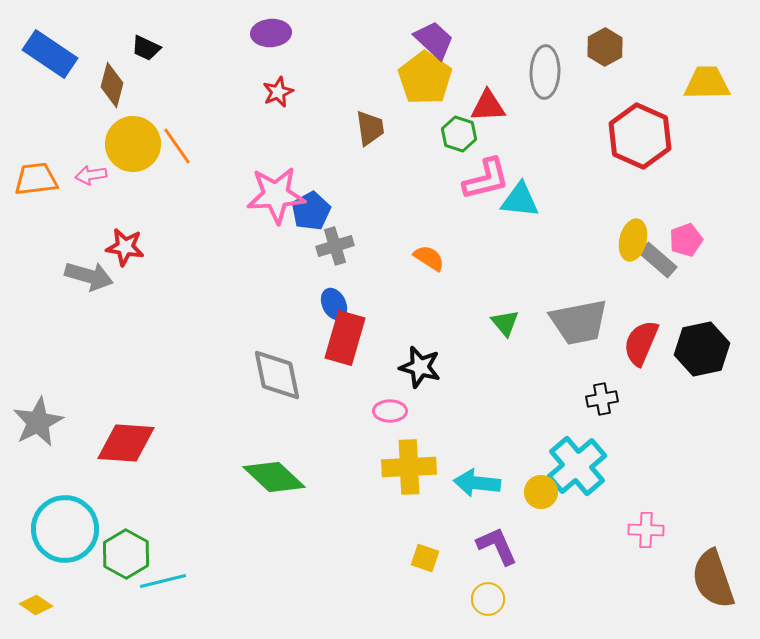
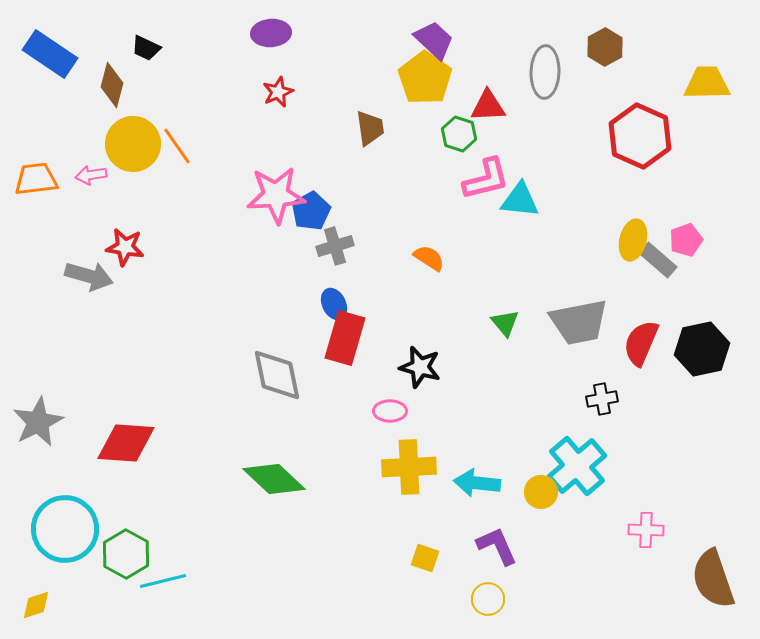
green diamond at (274, 477): moved 2 px down
yellow diamond at (36, 605): rotated 52 degrees counterclockwise
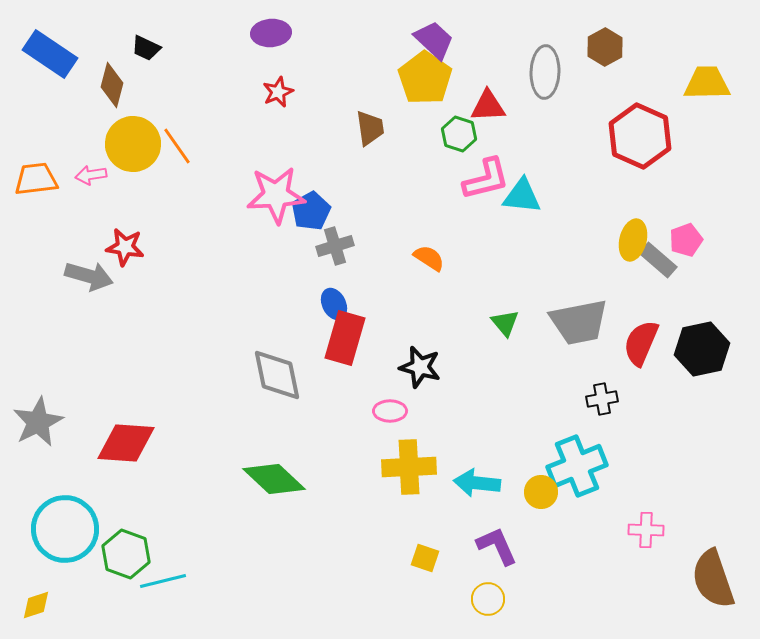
cyan triangle at (520, 200): moved 2 px right, 4 px up
cyan cross at (577, 466): rotated 18 degrees clockwise
green hexagon at (126, 554): rotated 9 degrees counterclockwise
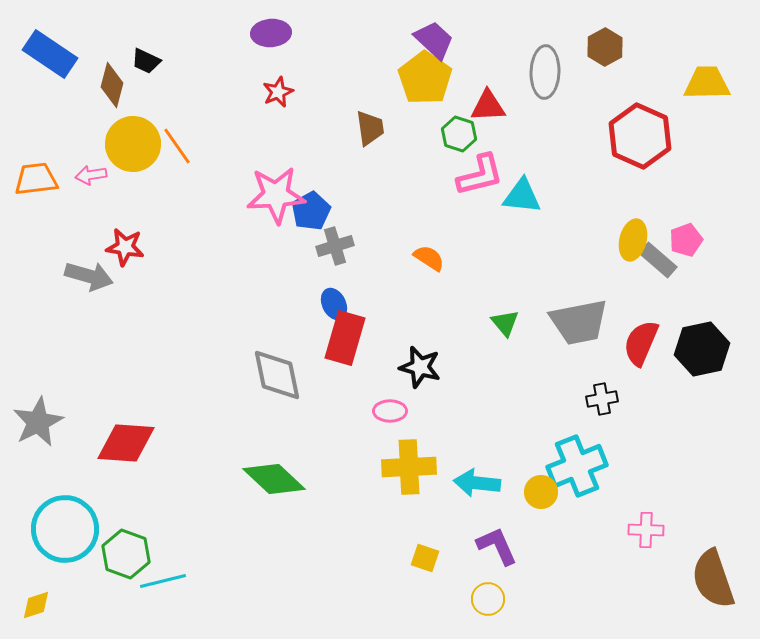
black trapezoid at (146, 48): moved 13 px down
pink L-shape at (486, 179): moved 6 px left, 4 px up
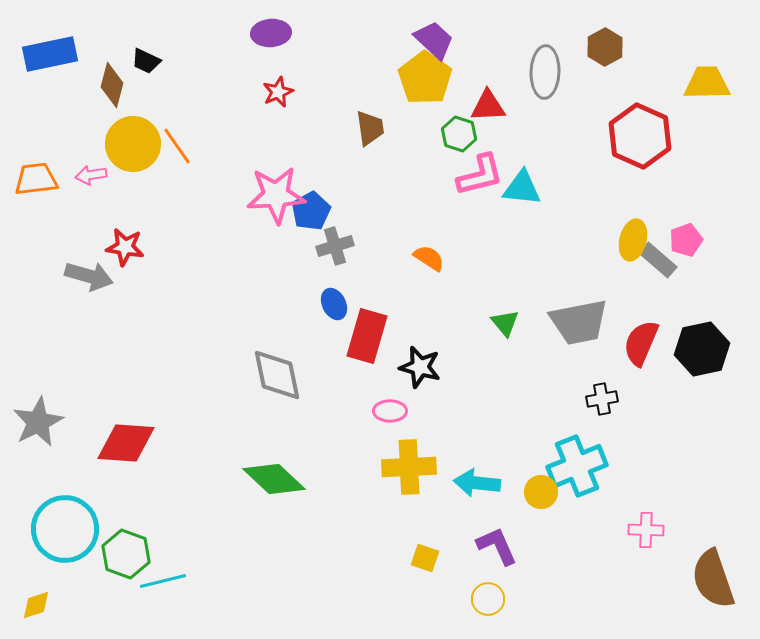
blue rectangle at (50, 54): rotated 46 degrees counterclockwise
cyan triangle at (522, 196): moved 8 px up
red rectangle at (345, 338): moved 22 px right, 2 px up
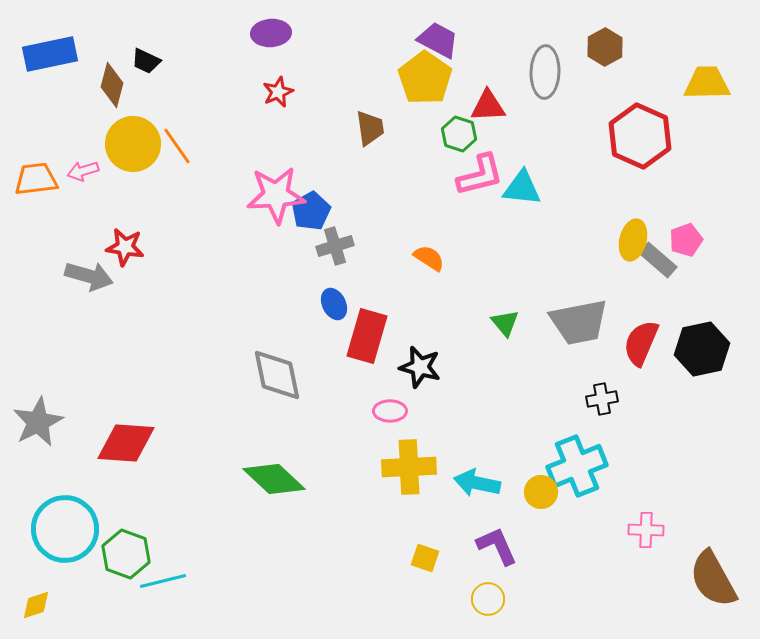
purple trapezoid at (434, 40): moved 4 px right; rotated 15 degrees counterclockwise
pink arrow at (91, 175): moved 8 px left, 4 px up; rotated 8 degrees counterclockwise
cyan arrow at (477, 483): rotated 6 degrees clockwise
brown semicircle at (713, 579): rotated 10 degrees counterclockwise
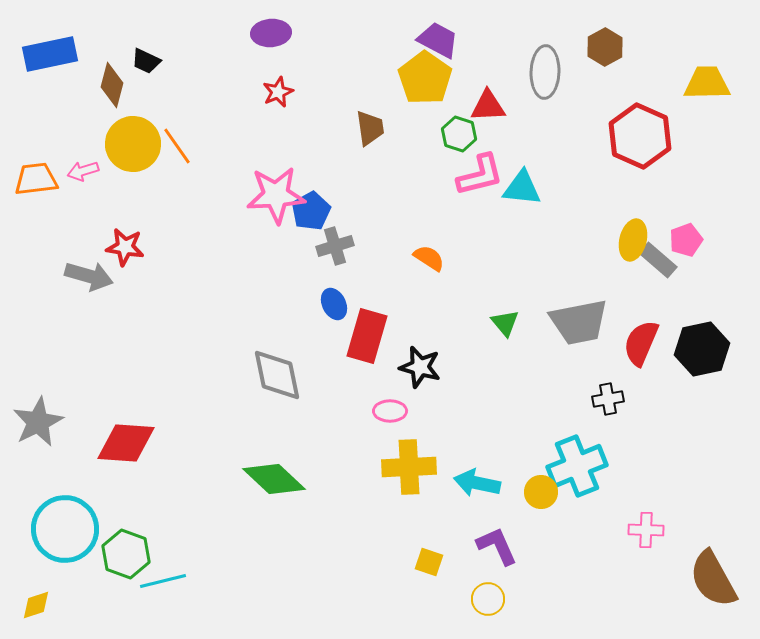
black cross at (602, 399): moved 6 px right
yellow square at (425, 558): moved 4 px right, 4 px down
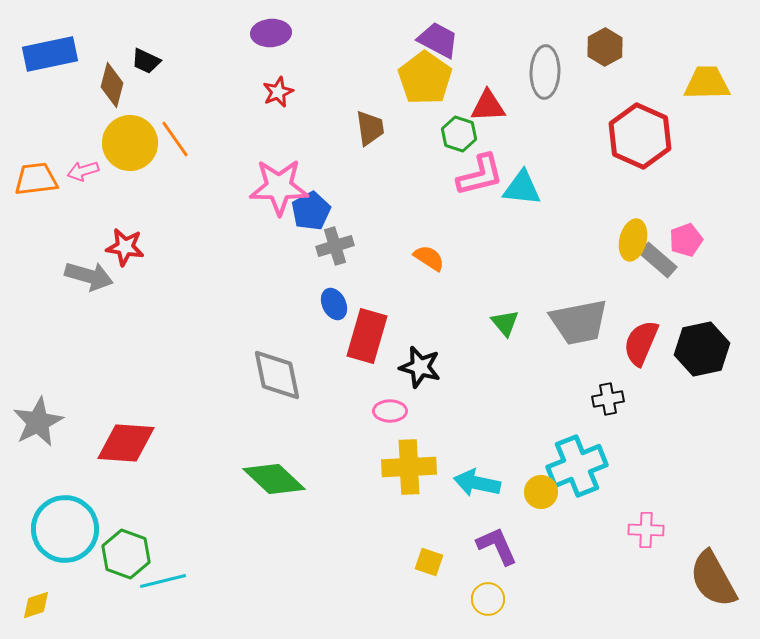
yellow circle at (133, 144): moved 3 px left, 1 px up
orange line at (177, 146): moved 2 px left, 7 px up
pink star at (276, 195): moved 3 px right, 8 px up; rotated 4 degrees clockwise
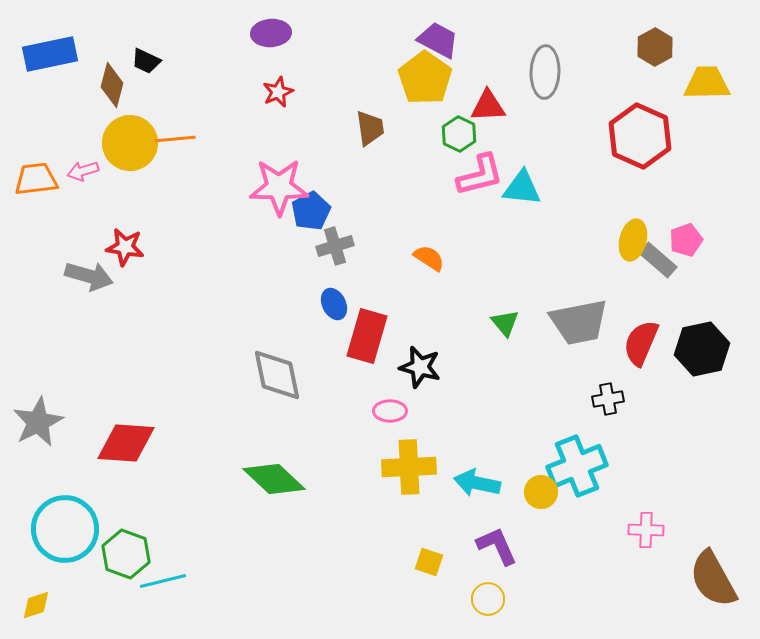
brown hexagon at (605, 47): moved 50 px right
green hexagon at (459, 134): rotated 8 degrees clockwise
orange line at (175, 139): rotated 60 degrees counterclockwise
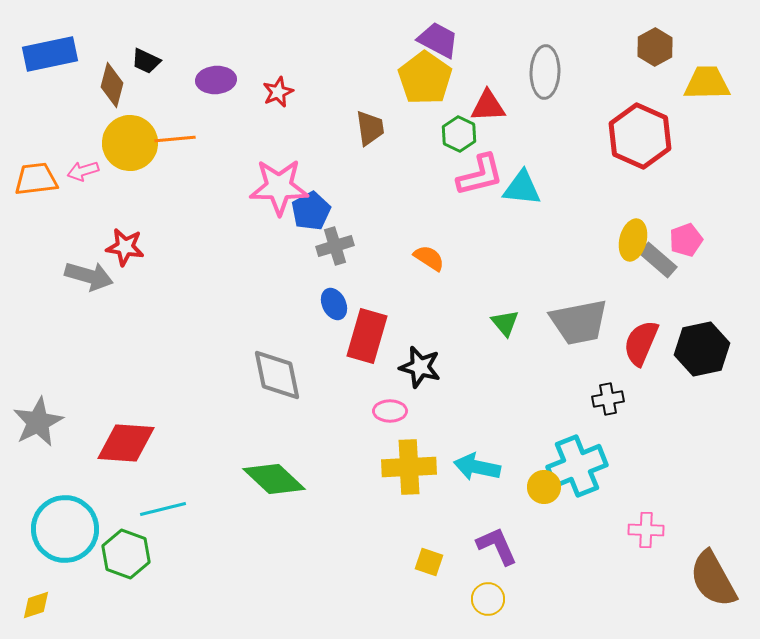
purple ellipse at (271, 33): moved 55 px left, 47 px down
cyan arrow at (477, 483): moved 16 px up
yellow circle at (541, 492): moved 3 px right, 5 px up
cyan line at (163, 581): moved 72 px up
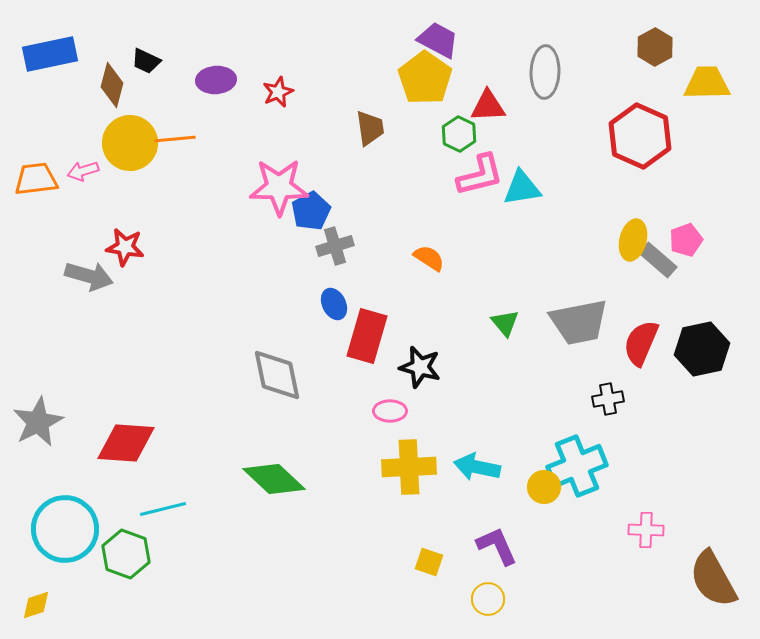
cyan triangle at (522, 188): rotated 15 degrees counterclockwise
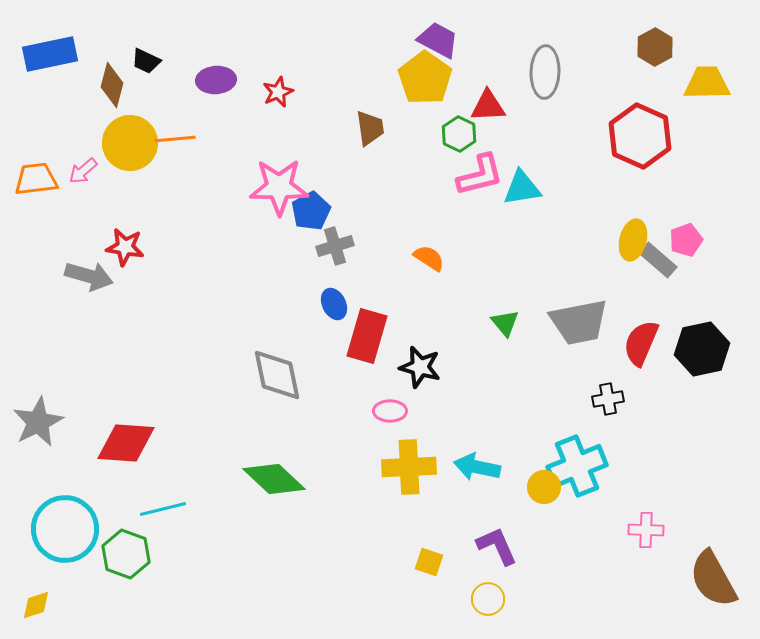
pink arrow at (83, 171): rotated 24 degrees counterclockwise
